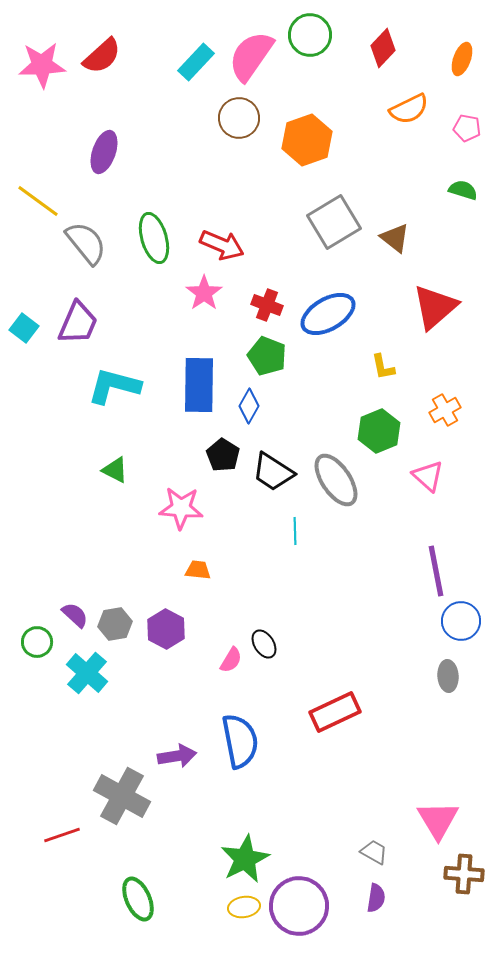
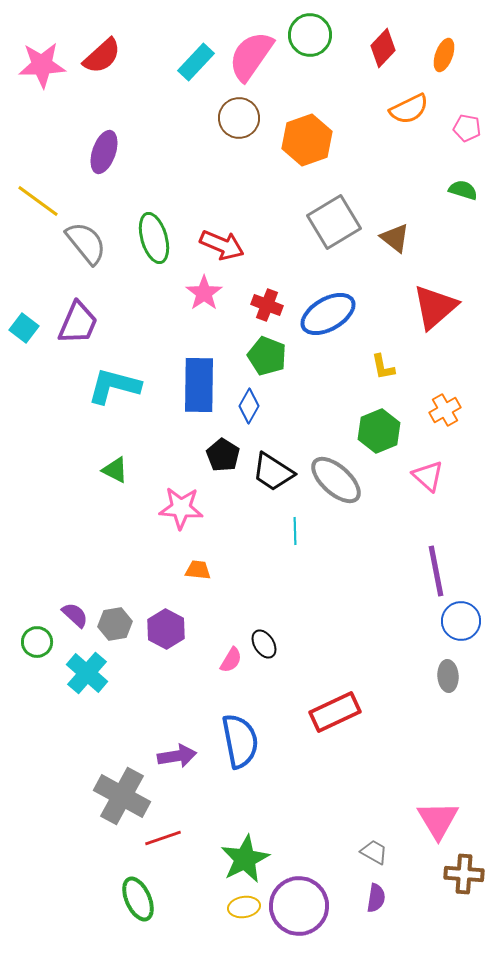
orange ellipse at (462, 59): moved 18 px left, 4 px up
gray ellipse at (336, 480): rotated 14 degrees counterclockwise
red line at (62, 835): moved 101 px right, 3 px down
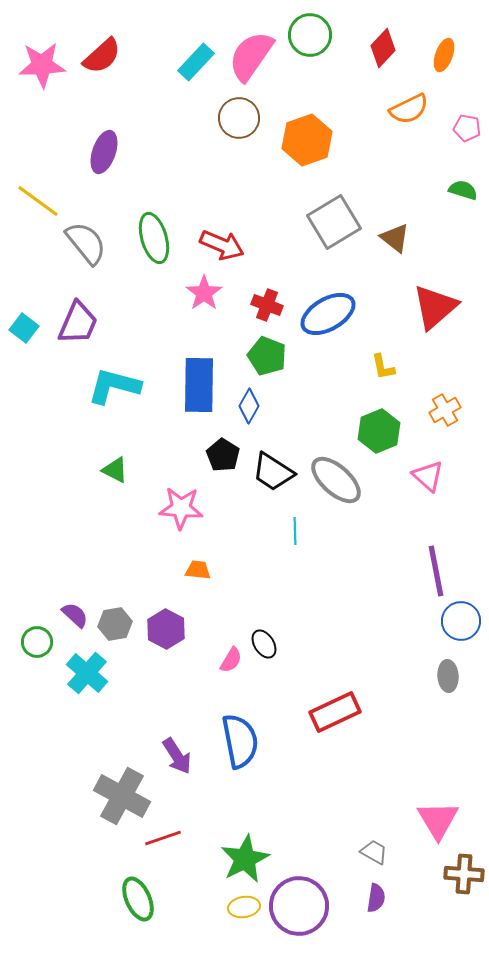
purple arrow at (177, 756): rotated 66 degrees clockwise
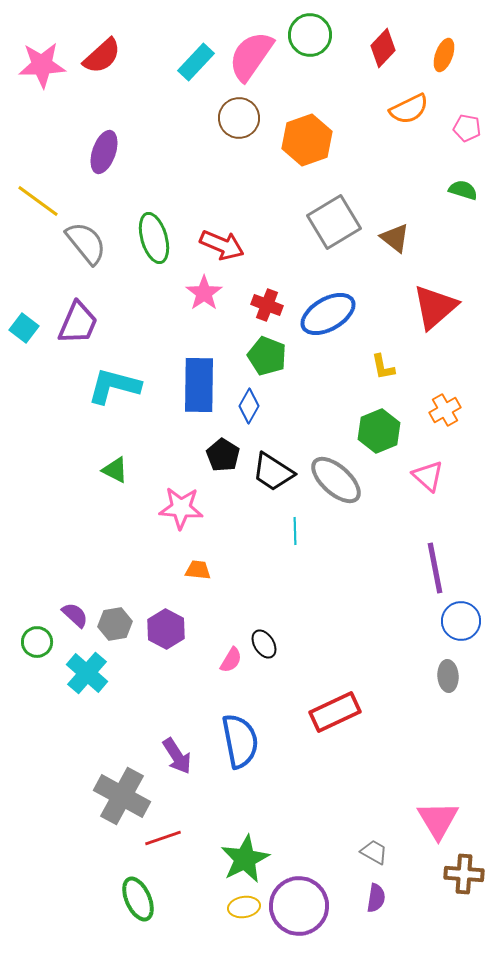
purple line at (436, 571): moved 1 px left, 3 px up
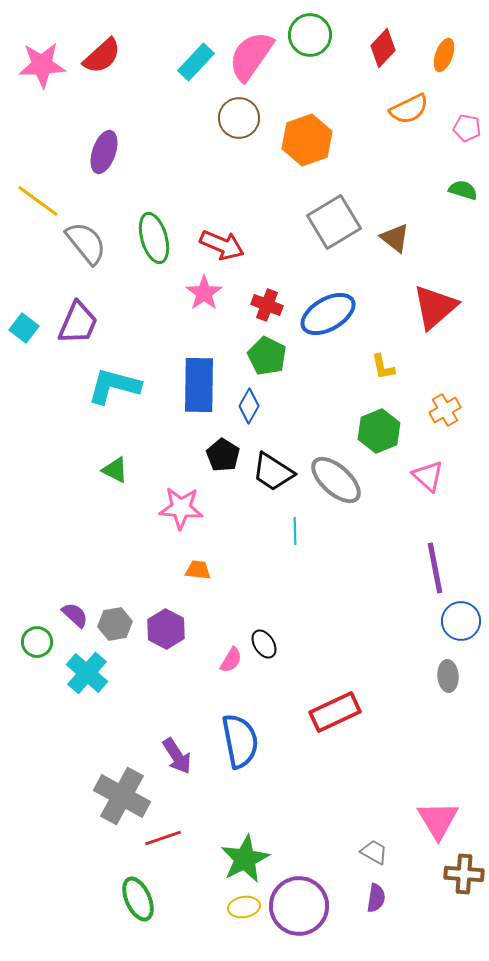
green pentagon at (267, 356): rotated 6 degrees clockwise
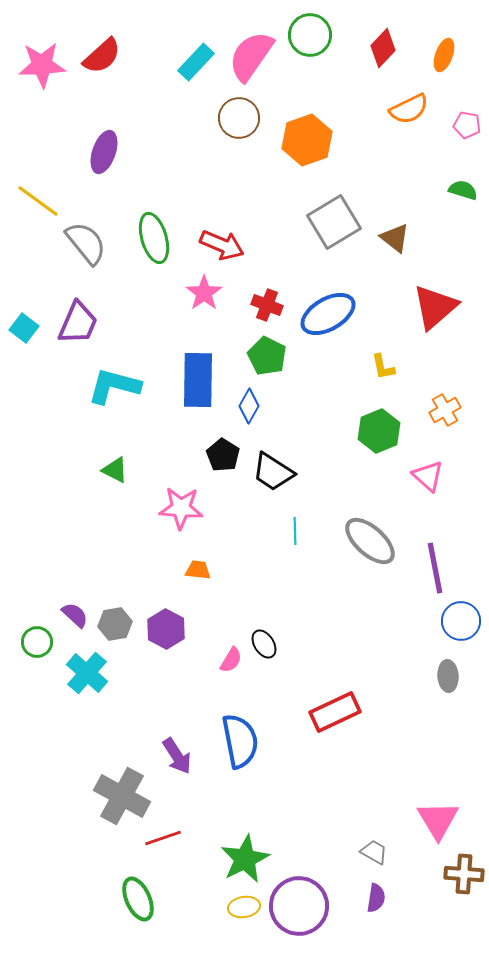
pink pentagon at (467, 128): moved 3 px up
blue rectangle at (199, 385): moved 1 px left, 5 px up
gray ellipse at (336, 480): moved 34 px right, 61 px down
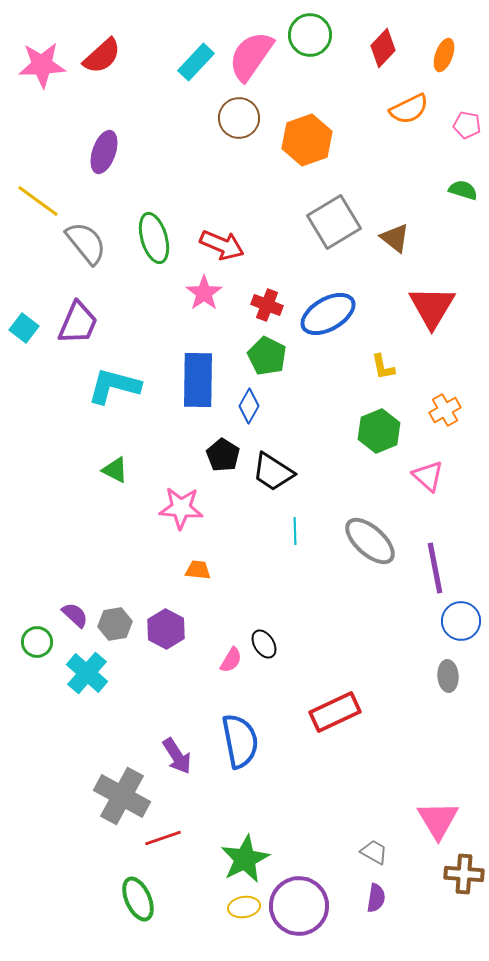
red triangle at (435, 307): moved 3 px left; rotated 18 degrees counterclockwise
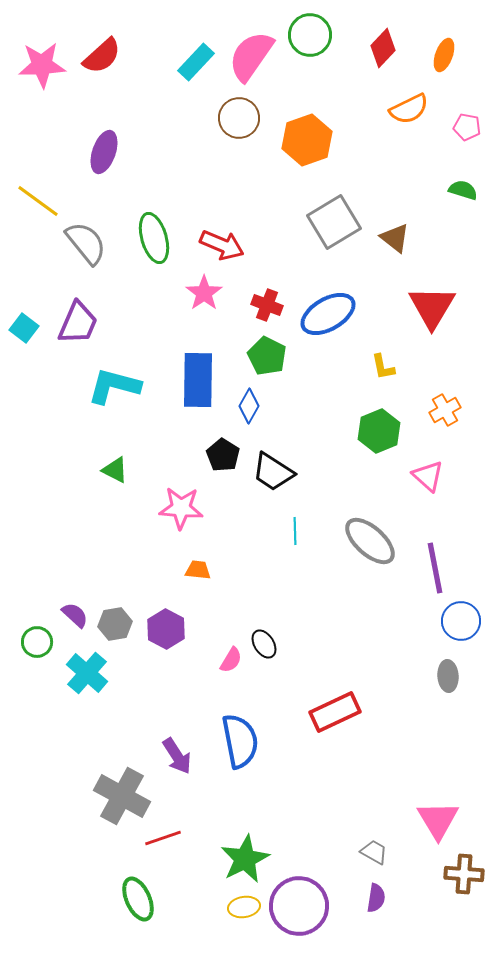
pink pentagon at (467, 125): moved 2 px down
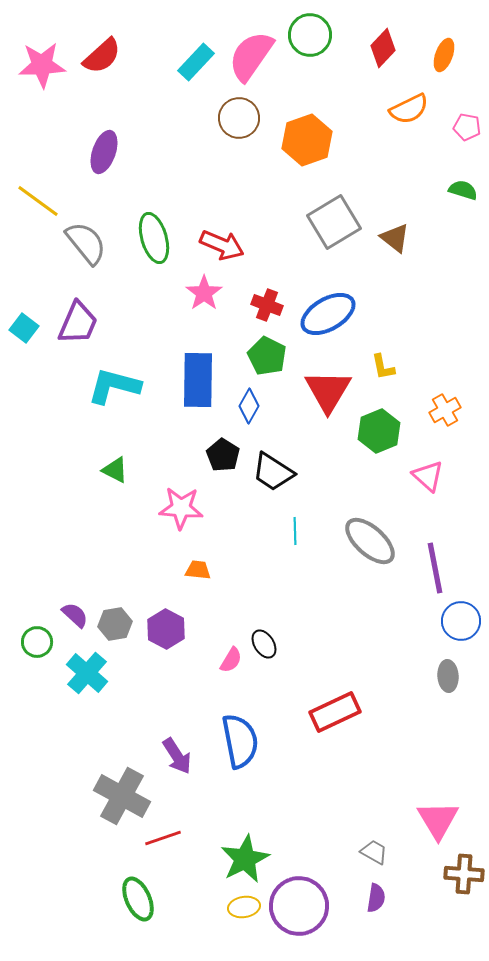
red triangle at (432, 307): moved 104 px left, 84 px down
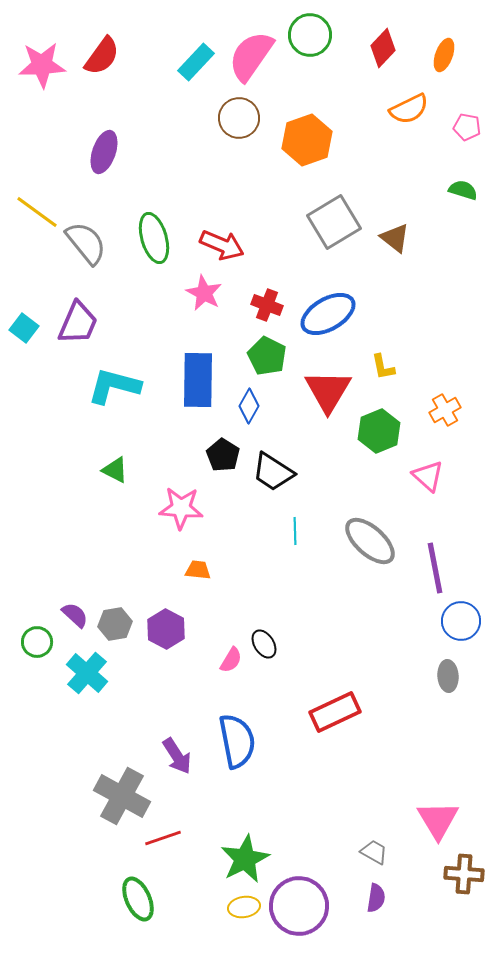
red semicircle at (102, 56): rotated 12 degrees counterclockwise
yellow line at (38, 201): moved 1 px left, 11 px down
pink star at (204, 293): rotated 9 degrees counterclockwise
blue semicircle at (240, 741): moved 3 px left
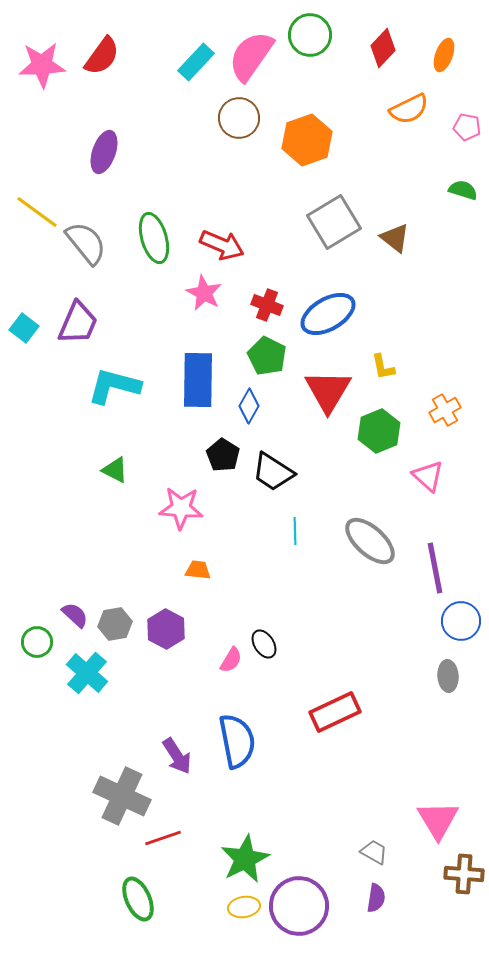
gray cross at (122, 796): rotated 4 degrees counterclockwise
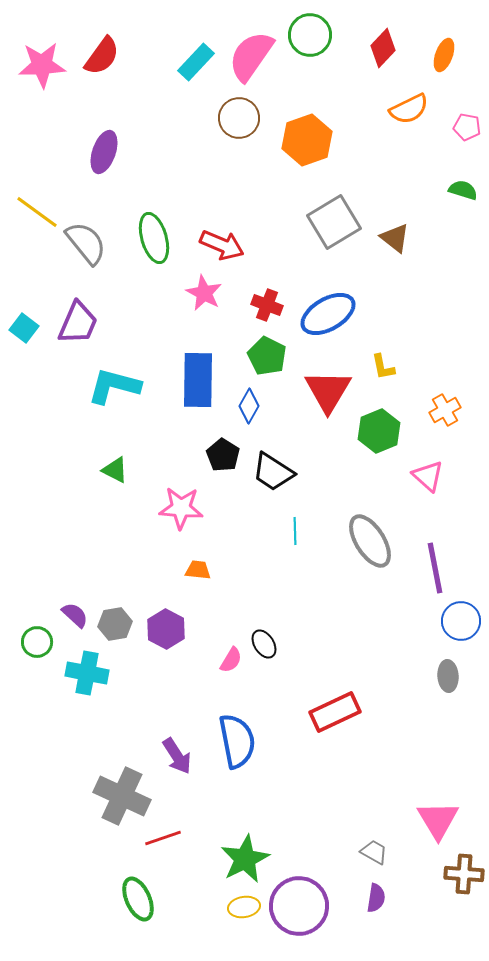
gray ellipse at (370, 541): rotated 16 degrees clockwise
cyan cross at (87, 673): rotated 30 degrees counterclockwise
